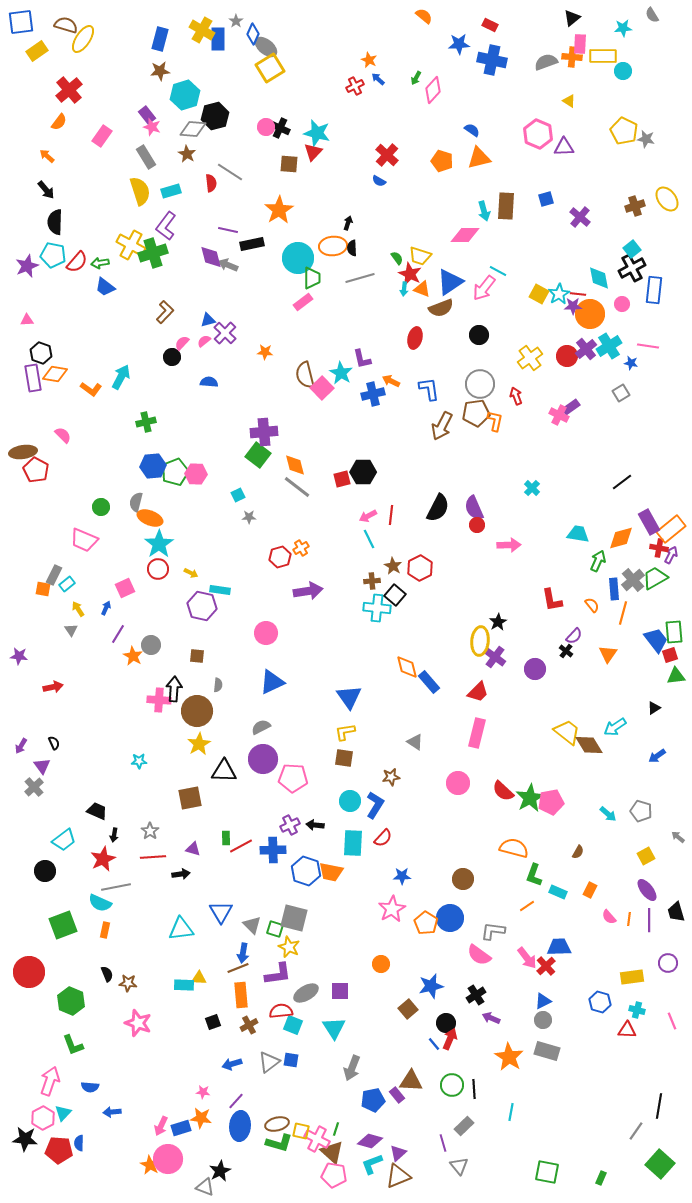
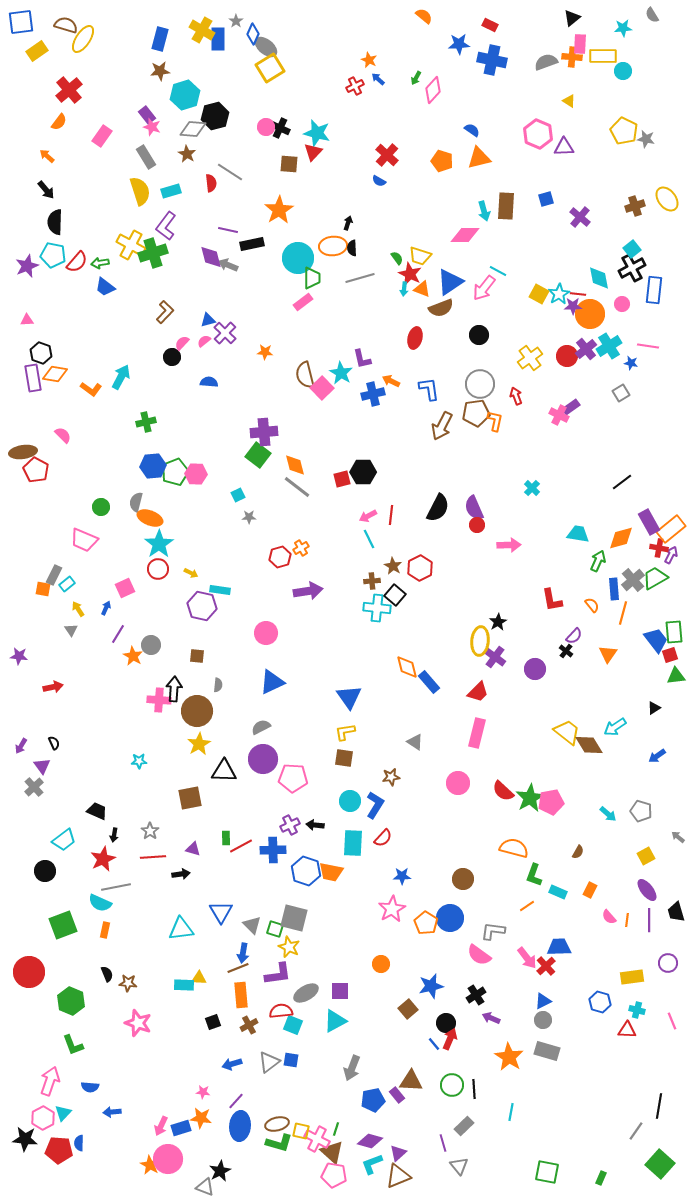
orange line at (629, 919): moved 2 px left, 1 px down
cyan triangle at (334, 1028): moved 1 px right, 7 px up; rotated 35 degrees clockwise
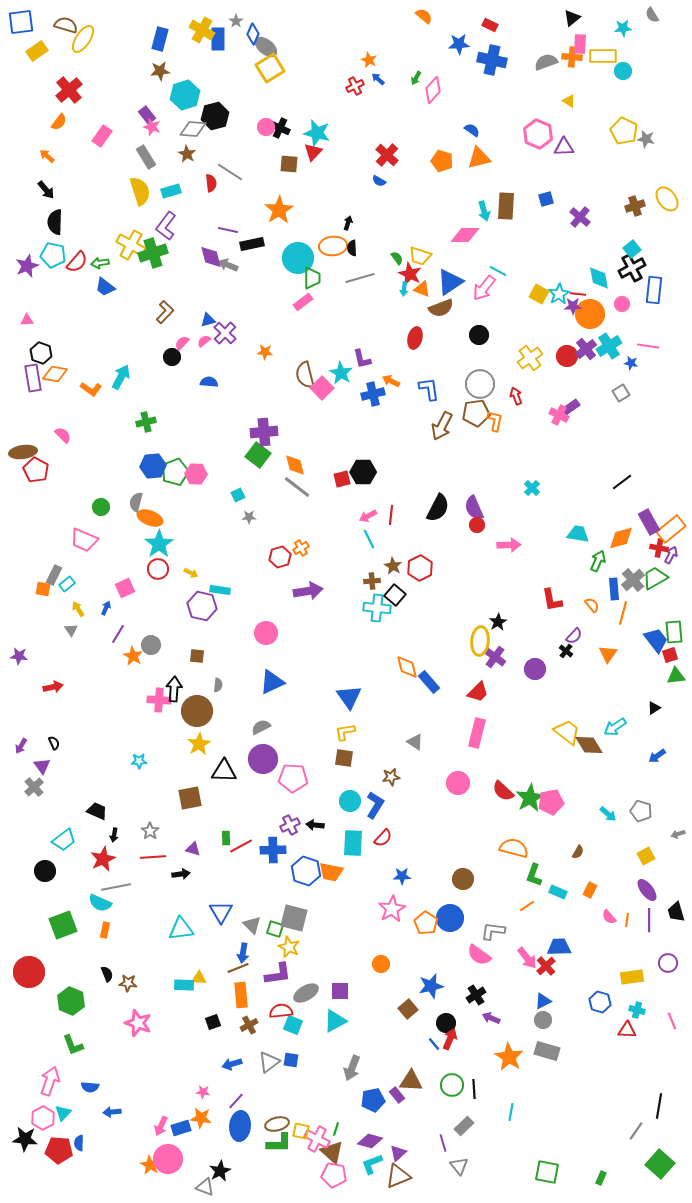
gray arrow at (678, 837): moved 3 px up; rotated 56 degrees counterclockwise
green L-shape at (279, 1143): rotated 16 degrees counterclockwise
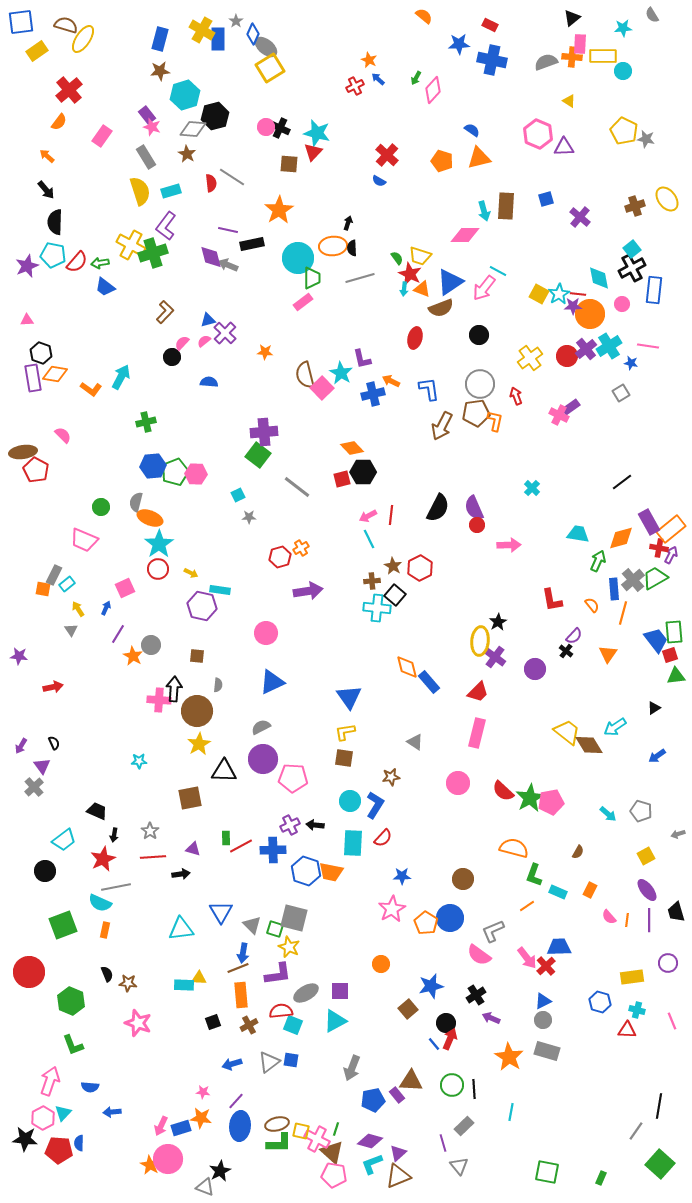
gray line at (230, 172): moved 2 px right, 5 px down
orange diamond at (295, 465): moved 57 px right, 17 px up; rotated 30 degrees counterclockwise
gray L-shape at (493, 931): rotated 30 degrees counterclockwise
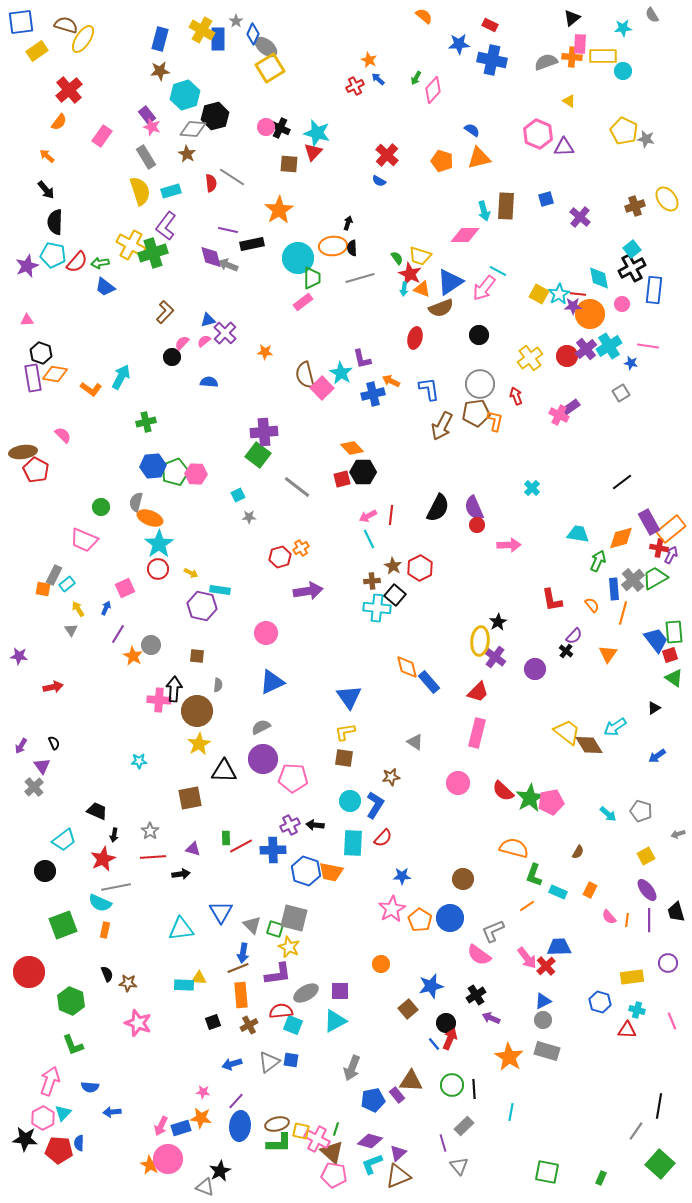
green triangle at (676, 676): moved 2 px left, 2 px down; rotated 42 degrees clockwise
orange pentagon at (426, 923): moved 6 px left, 3 px up
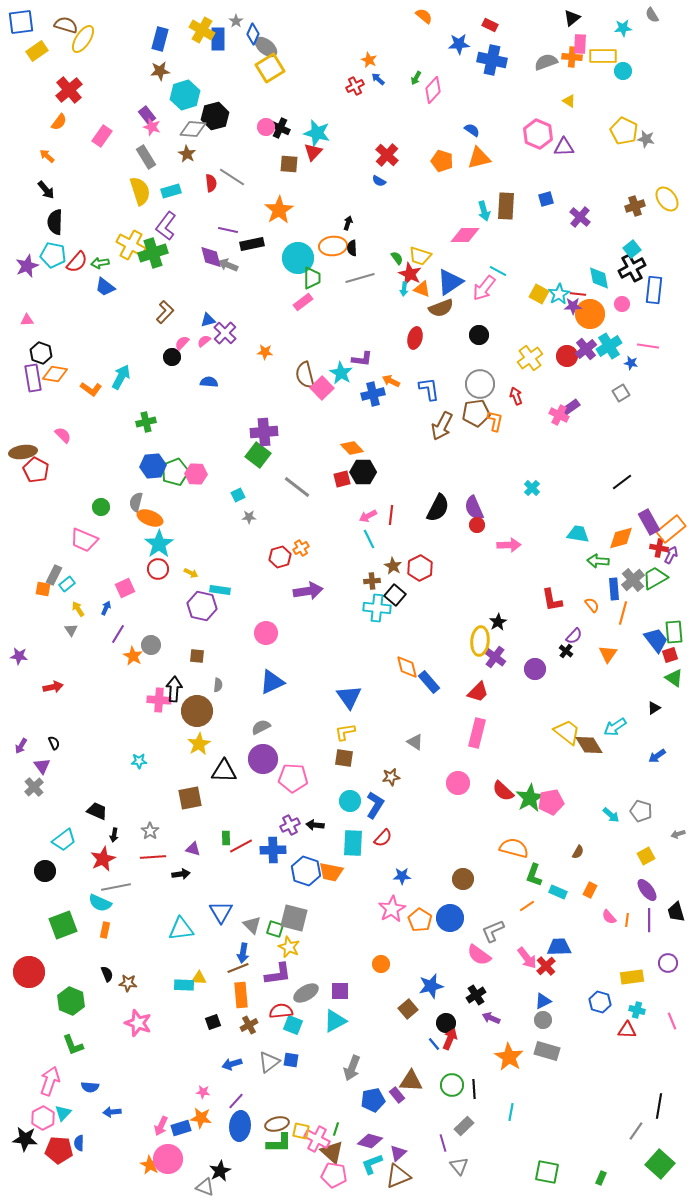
purple L-shape at (362, 359): rotated 70 degrees counterclockwise
green arrow at (598, 561): rotated 110 degrees counterclockwise
cyan arrow at (608, 814): moved 3 px right, 1 px down
